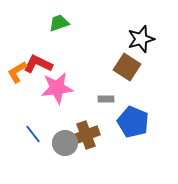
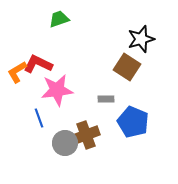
green trapezoid: moved 4 px up
pink star: moved 2 px down
blue line: moved 6 px right, 16 px up; rotated 18 degrees clockwise
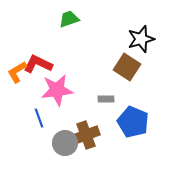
green trapezoid: moved 10 px right
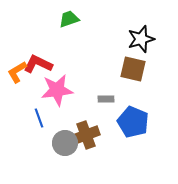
brown square: moved 6 px right, 2 px down; rotated 20 degrees counterclockwise
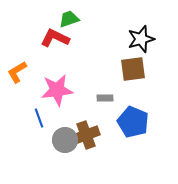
red L-shape: moved 17 px right, 26 px up
brown square: rotated 20 degrees counterclockwise
gray rectangle: moved 1 px left, 1 px up
gray circle: moved 3 px up
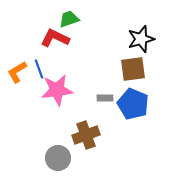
blue line: moved 49 px up
blue pentagon: moved 18 px up
gray circle: moved 7 px left, 18 px down
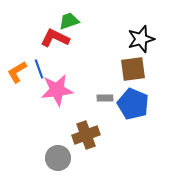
green trapezoid: moved 2 px down
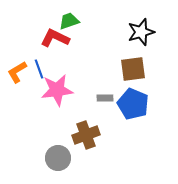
black star: moved 7 px up
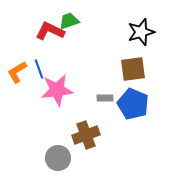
red L-shape: moved 5 px left, 7 px up
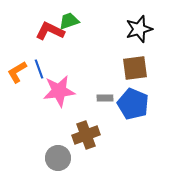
black star: moved 2 px left, 3 px up
brown square: moved 2 px right, 1 px up
pink star: moved 2 px right, 1 px down
